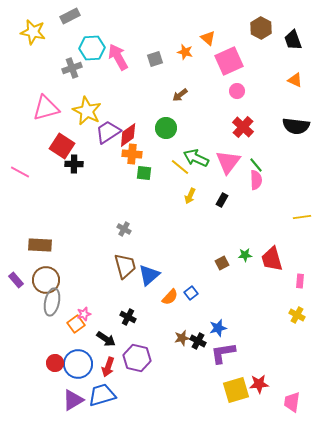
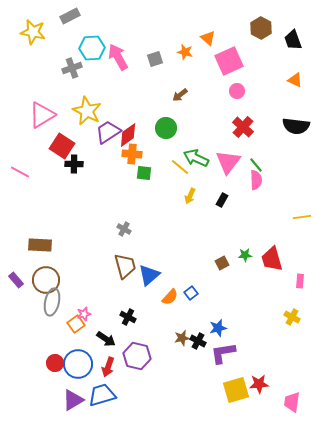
pink triangle at (46, 108): moved 4 px left, 7 px down; rotated 16 degrees counterclockwise
yellow cross at (297, 315): moved 5 px left, 2 px down
purple hexagon at (137, 358): moved 2 px up
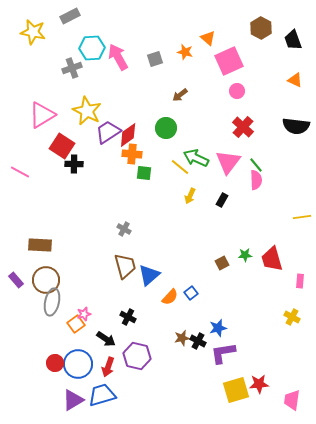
pink trapezoid at (292, 402): moved 2 px up
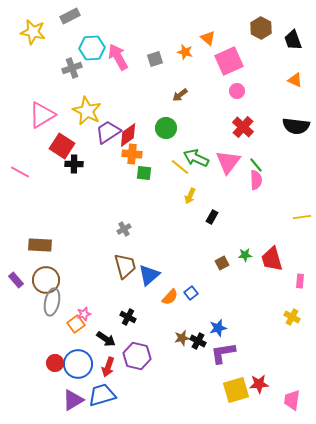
black rectangle at (222, 200): moved 10 px left, 17 px down
gray cross at (124, 229): rotated 32 degrees clockwise
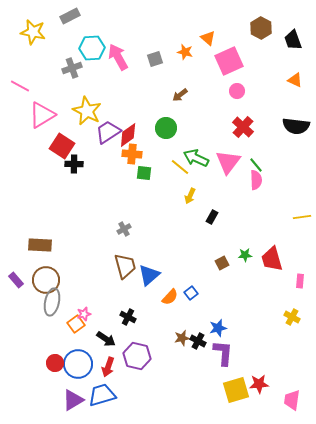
pink line at (20, 172): moved 86 px up
purple L-shape at (223, 353): rotated 104 degrees clockwise
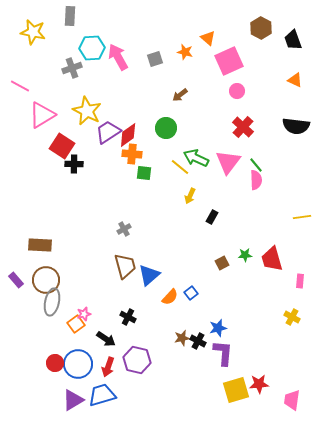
gray rectangle at (70, 16): rotated 60 degrees counterclockwise
purple hexagon at (137, 356): moved 4 px down
